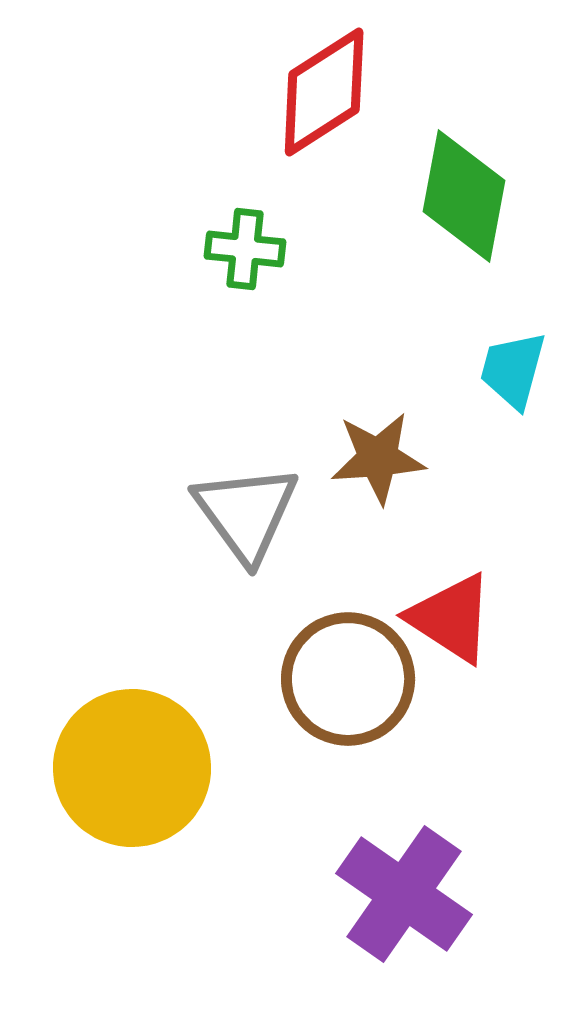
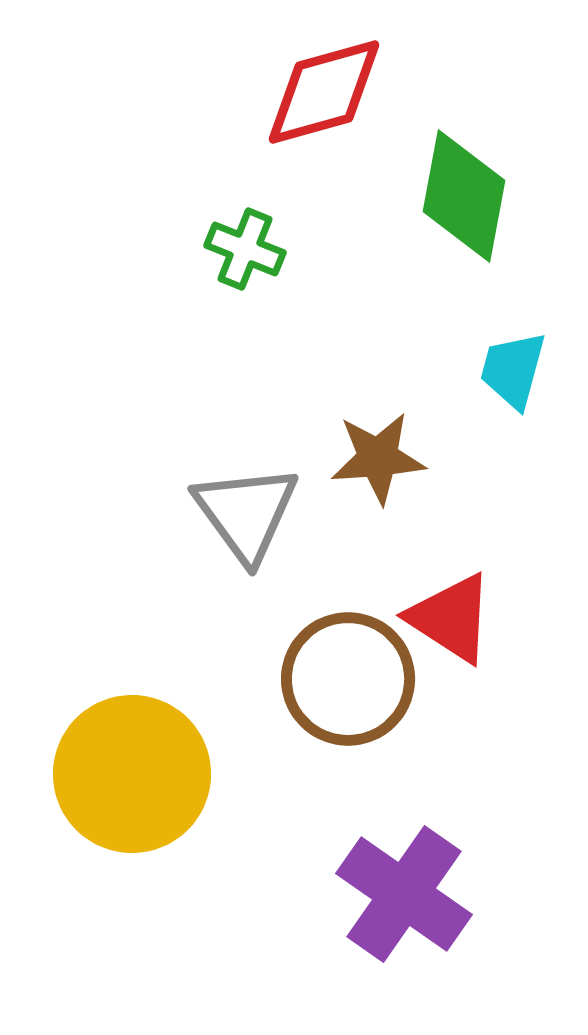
red diamond: rotated 17 degrees clockwise
green cross: rotated 16 degrees clockwise
yellow circle: moved 6 px down
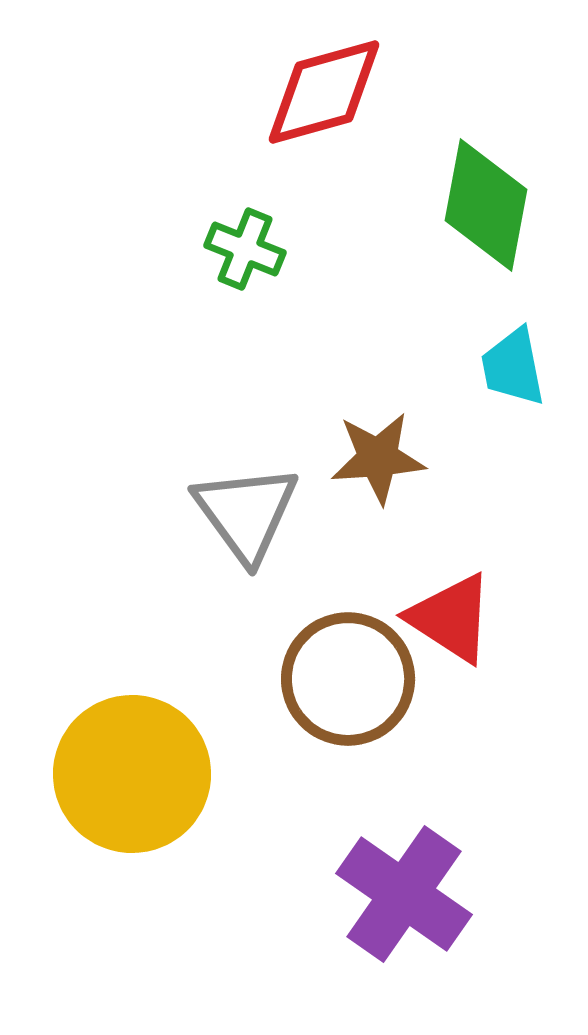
green diamond: moved 22 px right, 9 px down
cyan trapezoid: moved 3 px up; rotated 26 degrees counterclockwise
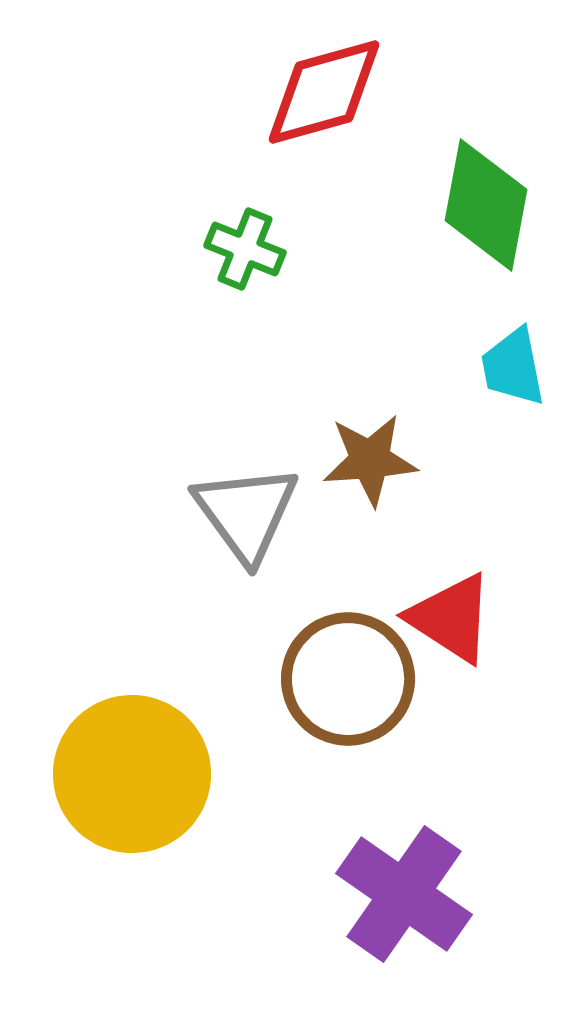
brown star: moved 8 px left, 2 px down
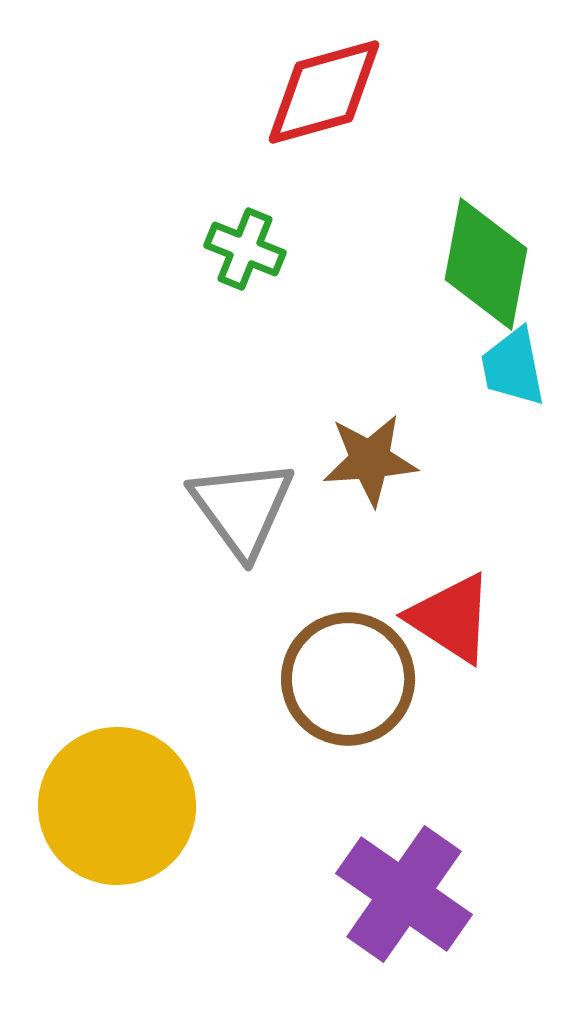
green diamond: moved 59 px down
gray triangle: moved 4 px left, 5 px up
yellow circle: moved 15 px left, 32 px down
